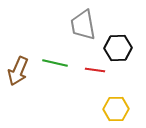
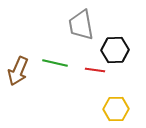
gray trapezoid: moved 2 px left
black hexagon: moved 3 px left, 2 px down
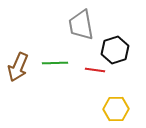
black hexagon: rotated 16 degrees counterclockwise
green line: rotated 15 degrees counterclockwise
brown arrow: moved 4 px up
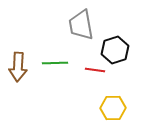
brown arrow: rotated 20 degrees counterclockwise
yellow hexagon: moved 3 px left, 1 px up
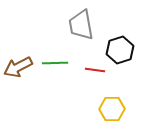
black hexagon: moved 5 px right
brown arrow: rotated 60 degrees clockwise
yellow hexagon: moved 1 px left, 1 px down
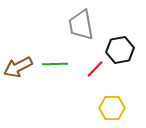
black hexagon: rotated 8 degrees clockwise
green line: moved 1 px down
red line: moved 1 px up; rotated 54 degrees counterclockwise
yellow hexagon: moved 1 px up
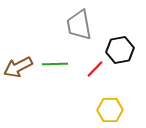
gray trapezoid: moved 2 px left
yellow hexagon: moved 2 px left, 2 px down
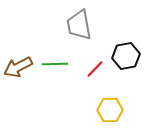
black hexagon: moved 6 px right, 6 px down
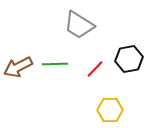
gray trapezoid: rotated 48 degrees counterclockwise
black hexagon: moved 3 px right, 3 px down
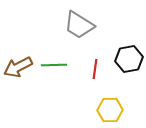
green line: moved 1 px left, 1 px down
red line: rotated 36 degrees counterclockwise
